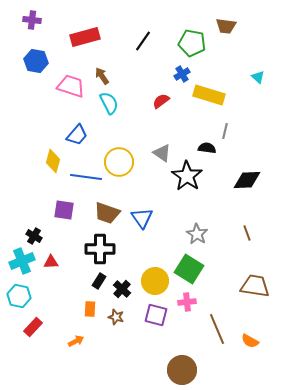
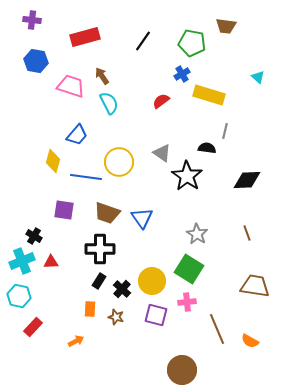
yellow circle at (155, 281): moved 3 px left
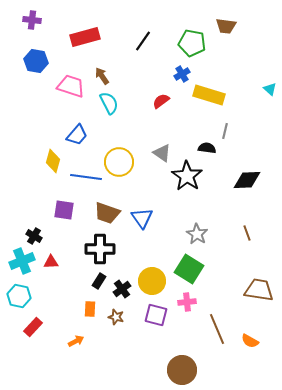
cyan triangle at (258, 77): moved 12 px right, 12 px down
brown trapezoid at (255, 286): moved 4 px right, 4 px down
black cross at (122, 289): rotated 12 degrees clockwise
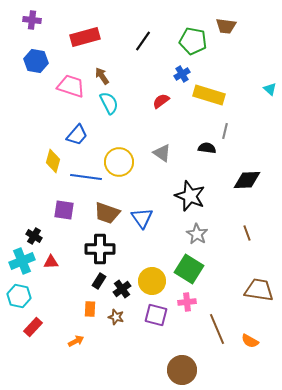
green pentagon at (192, 43): moved 1 px right, 2 px up
black star at (187, 176): moved 3 px right, 20 px down; rotated 12 degrees counterclockwise
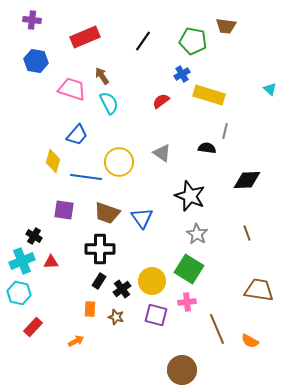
red rectangle at (85, 37): rotated 8 degrees counterclockwise
pink trapezoid at (71, 86): moved 1 px right, 3 px down
cyan hexagon at (19, 296): moved 3 px up
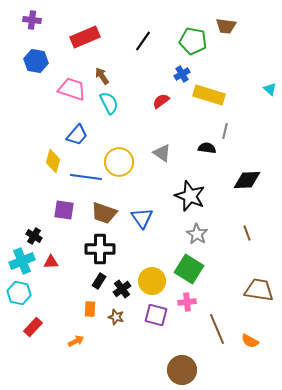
brown trapezoid at (107, 213): moved 3 px left
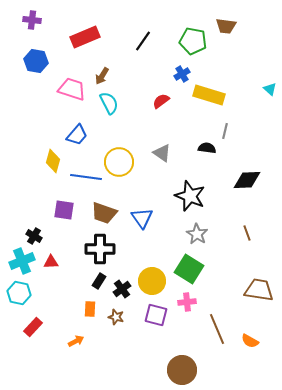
brown arrow at (102, 76): rotated 114 degrees counterclockwise
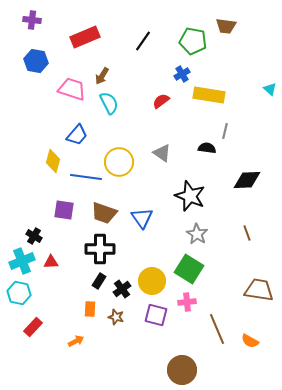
yellow rectangle at (209, 95): rotated 8 degrees counterclockwise
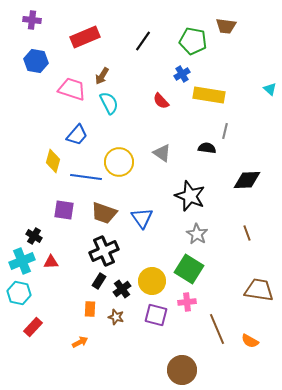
red semicircle at (161, 101): rotated 96 degrees counterclockwise
black cross at (100, 249): moved 4 px right, 2 px down; rotated 24 degrees counterclockwise
orange arrow at (76, 341): moved 4 px right, 1 px down
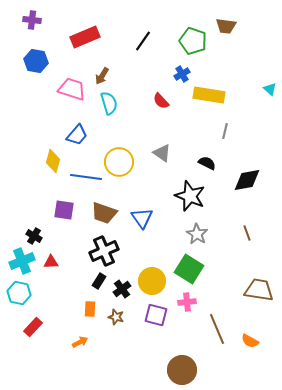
green pentagon at (193, 41): rotated 8 degrees clockwise
cyan semicircle at (109, 103): rotated 10 degrees clockwise
black semicircle at (207, 148): moved 15 px down; rotated 18 degrees clockwise
black diamond at (247, 180): rotated 8 degrees counterclockwise
